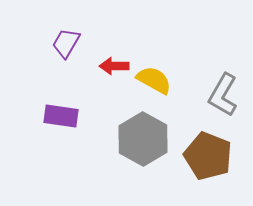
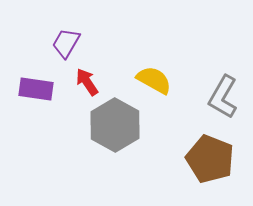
red arrow: moved 27 px left, 16 px down; rotated 56 degrees clockwise
gray L-shape: moved 2 px down
purple rectangle: moved 25 px left, 27 px up
gray hexagon: moved 28 px left, 14 px up
brown pentagon: moved 2 px right, 3 px down
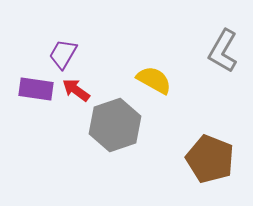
purple trapezoid: moved 3 px left, 11 px down
red arrow: moved 11 px left, 8 px down; rotated 20 degrees counterclockwise
gray L-shape: moved 46 px up
gray hexagon: rotated 12 degrees clockwise
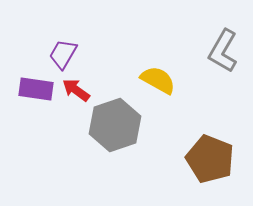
yellow semicircle: moved 4 px right
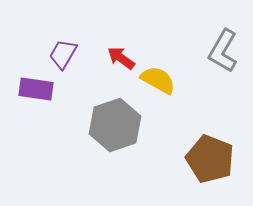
red arrow: moved 45 px right, 32 px up
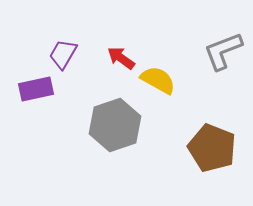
gray L-shape: rotated 39 degrees clockwise
purple rectangle: rotated 20 degrees counterclockwise
brown pentagon: moved 2 px right, 11 px up
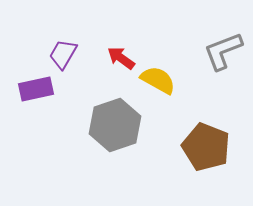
brown pentagon: moved 6 px left, 1 px up
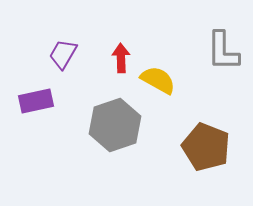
gray L-shape: rotated 69 degrees counterclockwise
red arrow: rotated 52 degrees clockwise
purple rectangle: moved 12 px down
